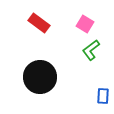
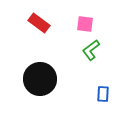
pink square: rotated 24 degrees counterclockwise
black circle: moved 2 px down
blue rectangle: moved 2 px up
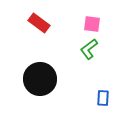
pink square: moved 7 px right
green L-shape: moved 2 px left, 1 px up
blue rectangle: moved 4 px down
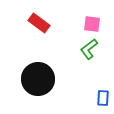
black circle: moved 2 px left
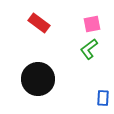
pink square: rotated 18 degrees counterclockwise
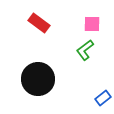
pink square: rotated 12 degrees clockwise
green L-shape: moved 4 px left, 1 px down
blue rectangle: rotated 49 degrees clockwise
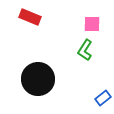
red rectangle: moved 9 px left, 6 px up; rotated 15 degrees counterclockwise
green L-shape: rotated 20 degrees counterclockwise
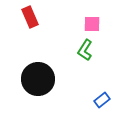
red rectangle: rotated 45 degrees clockwise
blue rectangle: moved 1 px left, 2 px down
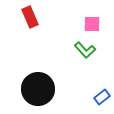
green L-shape: rotated 75 degrees counterclockwise
black circle: moved 10 px down
blue rectangle: moved 3 px up
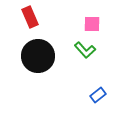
black circle: moved 33 px up
blue rectangle: moved 4 px left, 2 px up
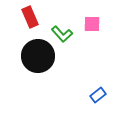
green L-shape: moved 23 px left, 16 px up
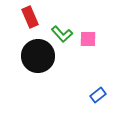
pink square: moved 4 px left, 15 px down
